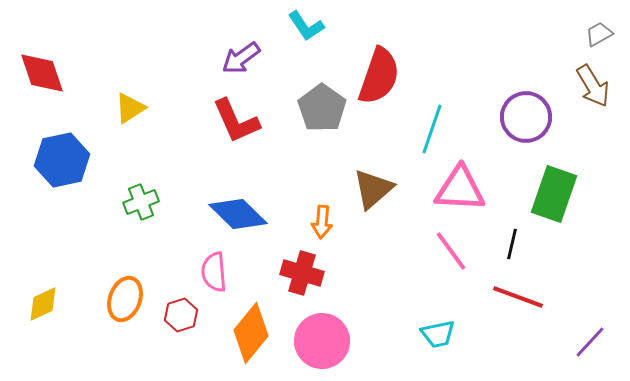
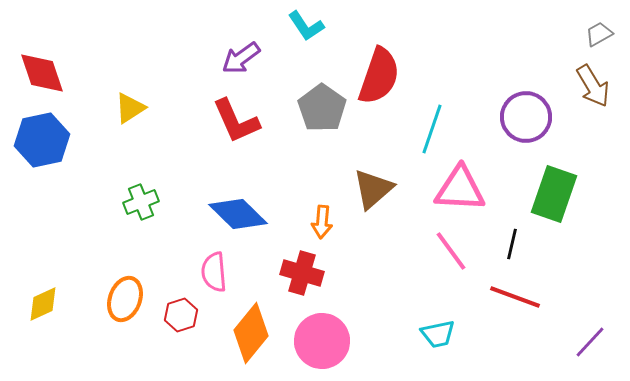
blue hexagon: moved 20 px left, 20 px up
red line: moved 3 px left
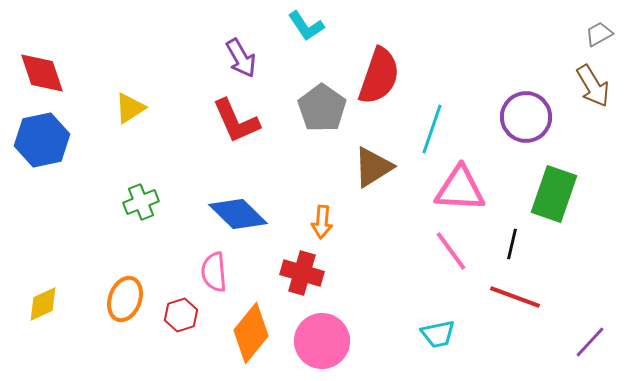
purple arrow: rotated 84 degrees counterclockwise
brown triangle: moved 22 px up; rotated 9 degrees clockwise
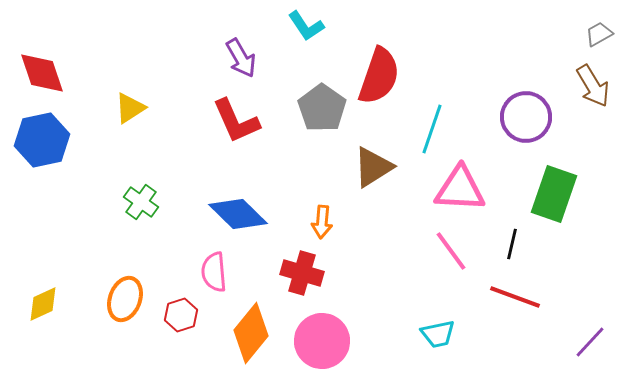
green cross: rotated 32 degrees counterclockwise
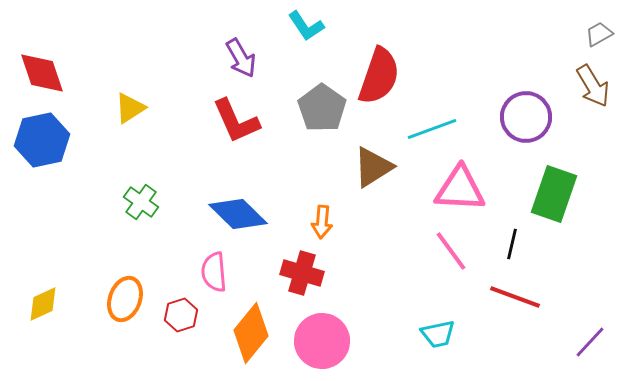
cyan line: rotated 51 degrees clockwise
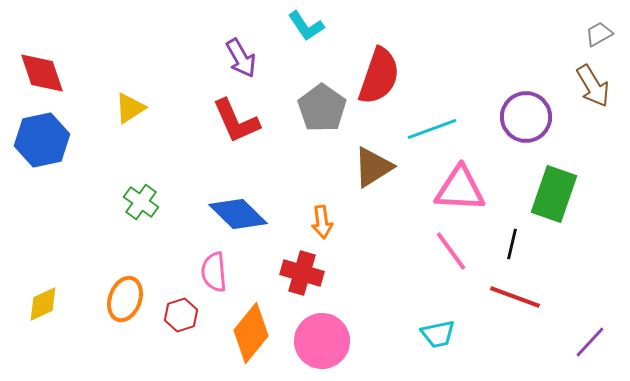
orange arrow: rotated 12 degrees counterclockwise
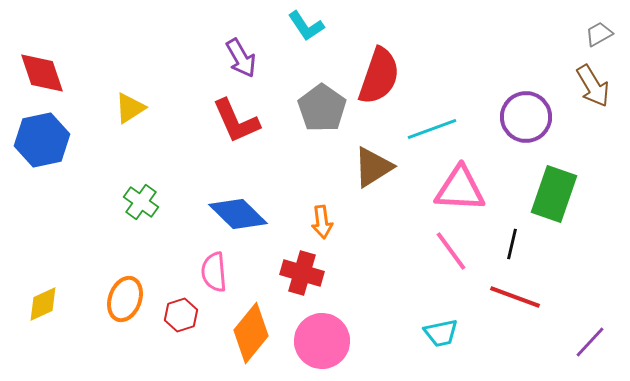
cyan trapezoid: moved 3 px right, 1 px up
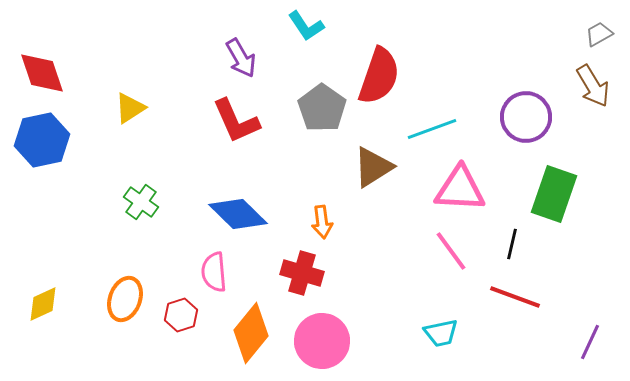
purple line: rotated 18 degrees counterclockwise
